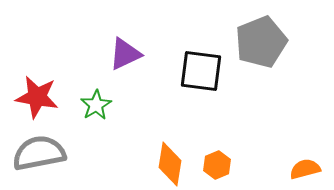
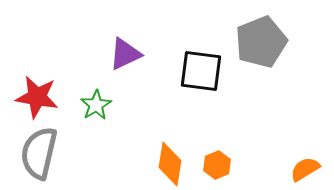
gray semicircle: rotated 66 degrees counterclockwise
orange semicircle: rotated 16 degrees counterclockwise
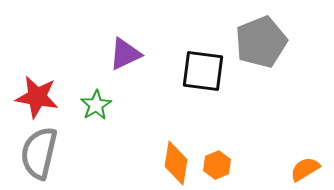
black square: moved 2 px right
orange diamond: moved 6 px right, 1 px up
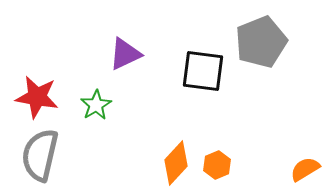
gray semicircle: moved 1 px right, 2 px down
orange diamond: rotated 33 degrees clockwise
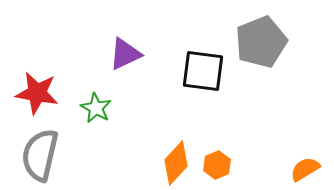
red star: moved 4 px up
green star: moved 3 px down; rotated 12 degrees counterclockwise
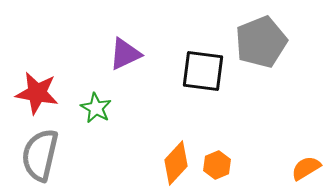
orange semicircle: moved 1 px right, 1 px up
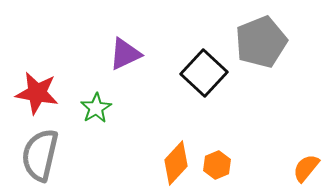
black square: moved 1 px right, 2 px down; rotated 36 degrees clockwise
green star: rotated 12 degrees clockwise
orange semicircle: rotated 20 degrees counterclockwise
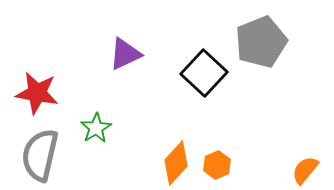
green star: moved 20 px down
orange semicircle: moved 1 px left, 2 px down
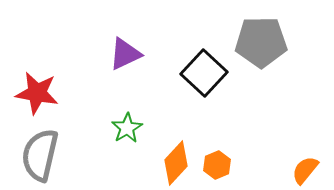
gray pentagon: rotated 21 degrees clockwise
green star: moved 31 px right
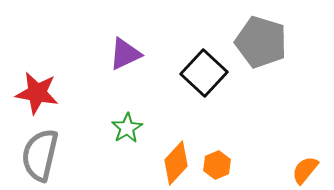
gray pentagon: rotated 18 degrees clockwise
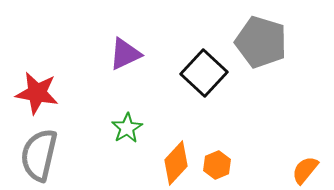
gray semicircle: moved 1 px left
